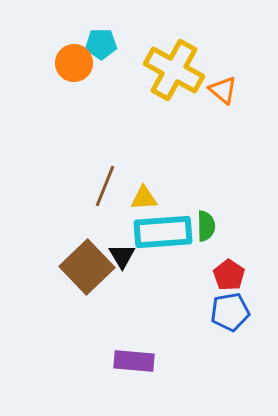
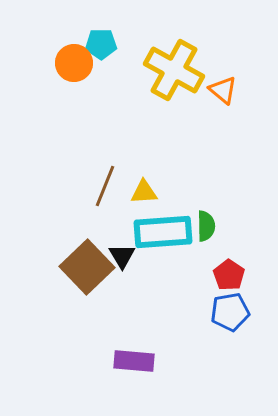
yellow triangle: moved 6 px up
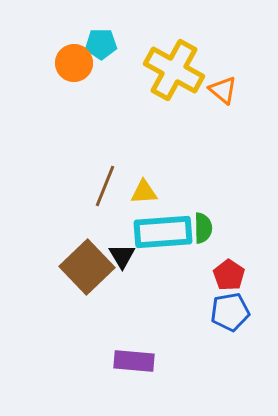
green semicircle: moved 3 px left, 2 px down
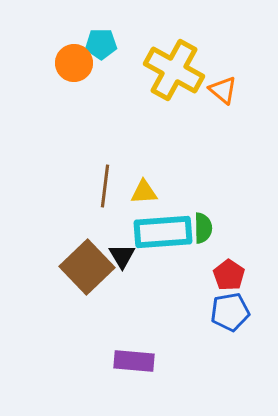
brown line: rotated 15 degrees counterclockwise
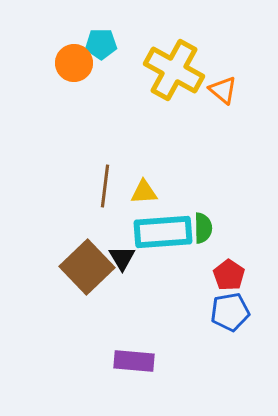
black triangle: moved 2 px down
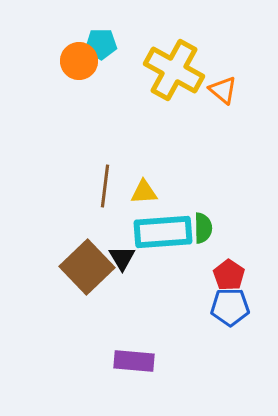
orange circle: moved 5 px right, 2 px up
blue pentagon: moved 5 px up; rotated 9 degrees clockwise
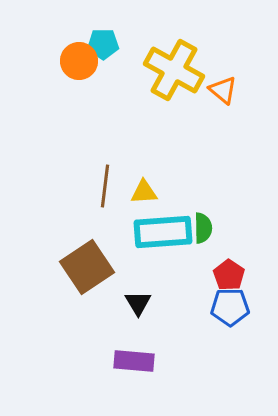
cyan pentagon: moved 2 px right
black triangle: moved 16 px right, 45 px down
brown square: rotated 10 degrees clockwise
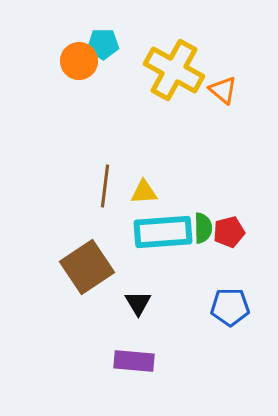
red pentagon: moved 43 px up; rotated 24 degrees clockwise
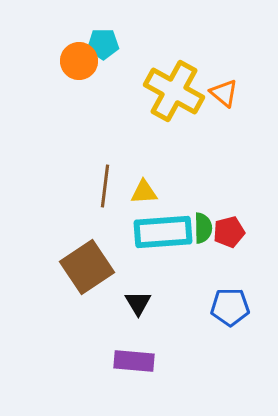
yellow cross: moved 21 px down
orange triangle: moved 1 px right, 3 px down
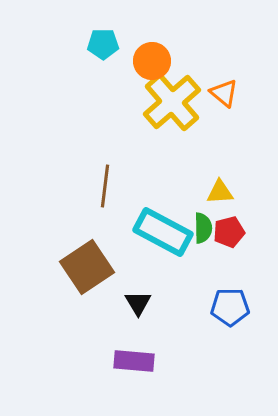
orange circle: moved 73 px right
yellow cross: moved 2 px left, 11 px down; rotated 20 degrees clockwise
yellow triangle: moved 76 px right
cyan rectangle: rotated 32 degrees clockwise
